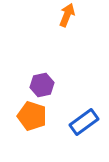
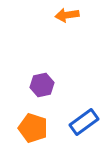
orange arrow: rotated 120 degrees counterclockwise
orange pentagon: moved 1 px right, 12 px down
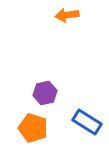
purple hexagon: moved 3 px right, 8 px down
blue rectangle: moved 3 px right; rotated 68 degrees clockwise
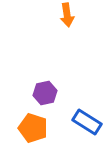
orange arrow: rotated 90 degrees counterclockwise
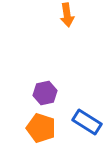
orange pentagon: moved 8 px right
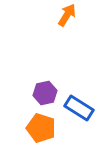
orange arrow: rotated 140 degrees counterclockwise
blue rectangle: moved 8 px left, 14 px up
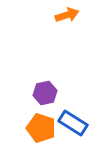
orange arrow: rotated 40 degrees clockwise
blue rectangle: moved 6 px left, 15 px down
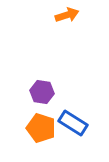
purple hexagon: moved 3 px left, 1 px up; rotated 20 degrees clockwise
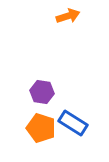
orange arrow: moved 1 px right, 1 px down
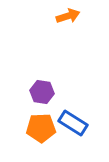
orange pentagon: rotated 20 degrees counterclockwise
